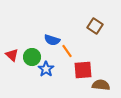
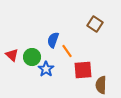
brown square: moved 2 px up
blue semicircle: moved 1 px right; rotated 91 degrees clockwise
brown semicircle: rotated 96 degrees counterclockwise
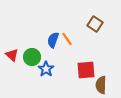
orange line: moved 12 px up
red square: moved 3 px right
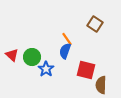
blue semicircle: moved 12 px right, 11 px down
red square: rotated 18 degrees clockwise
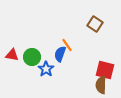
orange line: moved 6 px down
blue semicircle: moved 5 px left, 3 px down
red triangle: rotated 32 degrees counterclockwise
red square: moved 19 px right
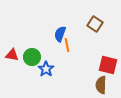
orange line: rotated 24 degrees clockwise
blue semicircle: moved 20 px up
red square: moved 3 px right, 5 px up
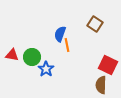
red square: rotated 12 degrees clockwise
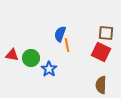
brown square: moved 11 px right, 9 px down; rotated 28 degrees counterclockwise
green circle: moved 1 px left, 1 px down
red square: moved 7 px left, 13 px up
blue star: moved 3 px right
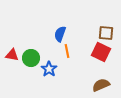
orange line: moved 6 px down
brown semicircle: rotated 66 degrees clockwise
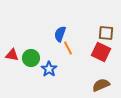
orange line: moved 1 px right, 3 px up; rotated 16 degrees counterclockwise
